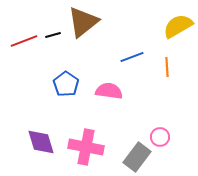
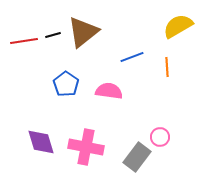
brown triangle: moved 10 px down
red line: rotated 12 degrees clockwise
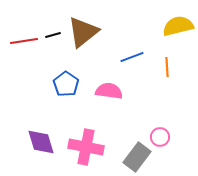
yellow semicircle: rotated 16 degrees clockwise
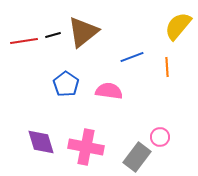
yellow semicircle: rotated 36 degrees counterclockwise
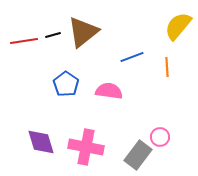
gray rectangle: moved 1 px right, 2 px up
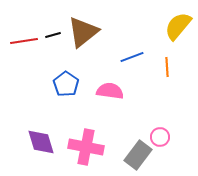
pink semicircle: moved 1 px right
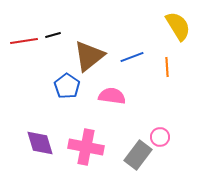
yellow semicircle: rotated 108 degrees clockwise
brown triangle: moved 6 px right, 24 px down
blue pentagon: moved 1 px right, 2 px down
pink semicircle: moved 2 px right, 5 px down
purple diamond: moved 1 px left, 1 px down
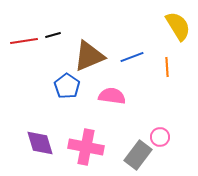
brown triangle: rotated 16 degrees clockwise
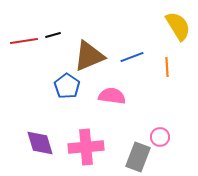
pink cross: rotated 16 degrees counterclockwise
gray rectangle: moved 2 px down; rotated 16 degrees counterclockwise
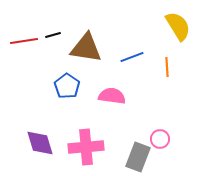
brown triangle: moved 3 px left, 8 px up; rotated 32 degrees clockwise
pink circle: moved 2 px down
